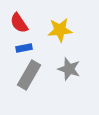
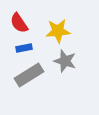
yellow star: moved 2 px left, 1 px down
gray star: moved 4 px left, 8 px up
gray rectangle: rotated 28 degrees clockwise
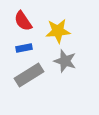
red semicircle: moved 4 px right, 2 px up
